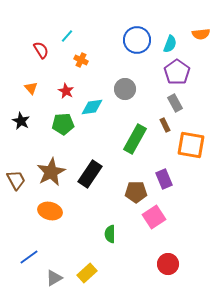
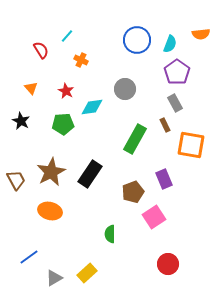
brown pentagon: moved 3 px left; rotated 20 degrees counterclockwise
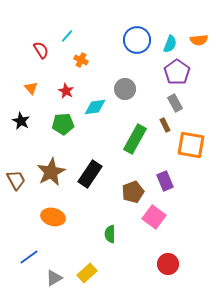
orange semicircle: moved 2 px left, 6 px down
cyan diamond: moved 3 px right
purple rectangle: moved 1 px right, 2 px down
orange ellipse: moved 3 px right, 6 px down
pink square: rotated 20 degrees counterclockwise
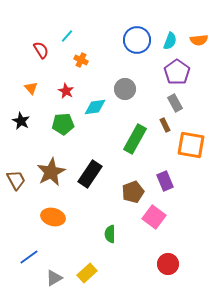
cyan semicircle: moved 3 px up
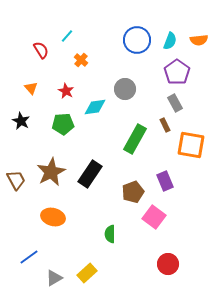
orange cross: rotated 16 degrees clockwise
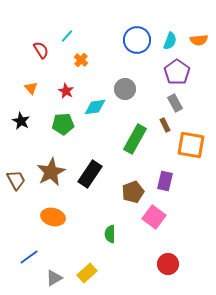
purple rectangle: rotated 36 degrees clockwise
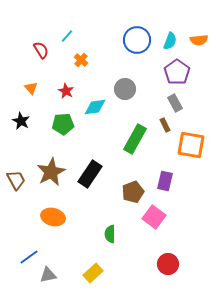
yellow rectangle: moved 6 px right
gray triangle: moved 6 px left, 3 px up; rotated 18 degrees clockwise
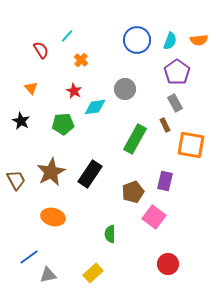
red star: moved 8 px right
